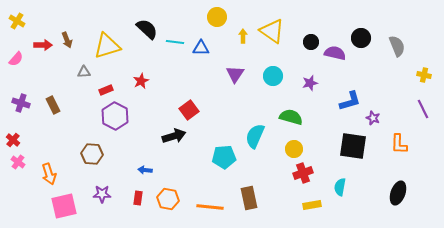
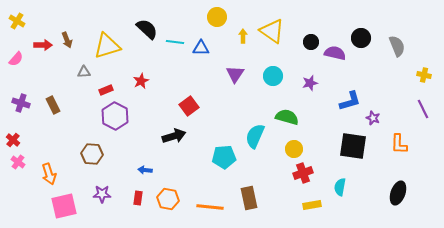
red square at (189, 110): moved 4 px up
green semicircle at (291, 117): moved 4 px left
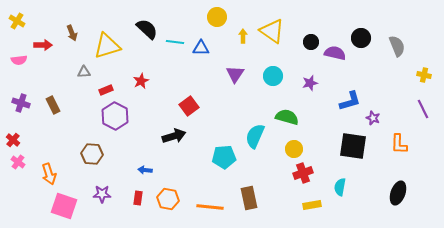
brown arrow at (67, 40): moved 5 px right, 7 px up
pink semicircle at (16, 59): moved 3 px right, 1 px down; rotated 42 degrees clockwise
pink square at (64, 206): rotated 32 degrees clockwise
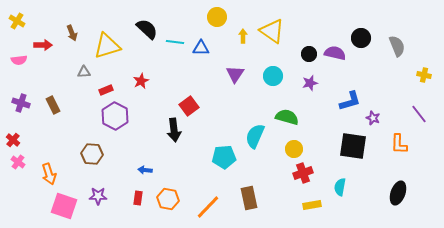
black circle at (311, 42): moved 2 px left, 12 px down
purple line at (423, 109): moved 4 px left, 5 px down; rotated 12 degrees counterclockwise
black arrow at (174, 136): moved 6 px up; rotated 100 degrees clockwise
purple star at (102, 194): moved 4 px left, 2 px down
orange line at (210, 207): moved 2 px left; rotated 52 degrees counterclockwise
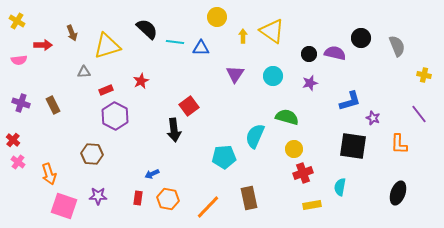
blue arrow at (145, 170): moved 7 px right, 4 px down; rotated 32 degrees counterclockwise
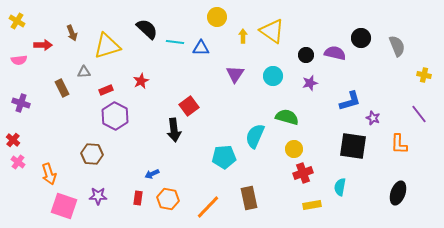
black circle at (309, 54): moved 3 px left, 1 px down
brown rectangle at (53, 105): moved 9 px right, 17 px up
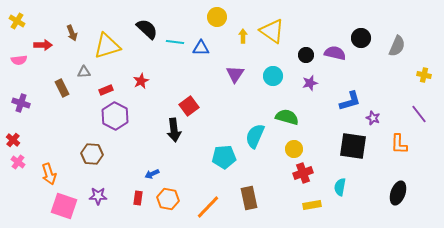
gray semicircle at (397, 46): rotated 45 degrees clockwise
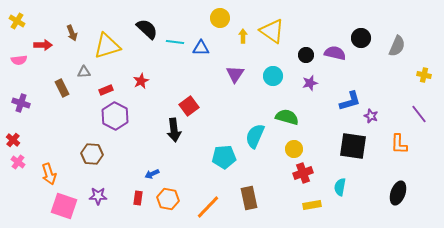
yellow circle at (217, 17): moved 3 px right, 1 px down
purple star at (373, 118): moved 2 px left, 2 px up
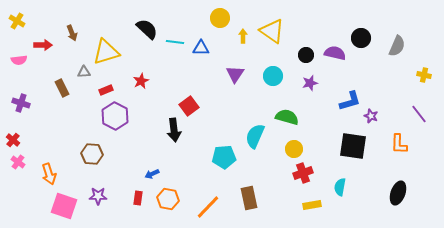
yellow triangle at (107, 46): moved 1 px left, 6 px down
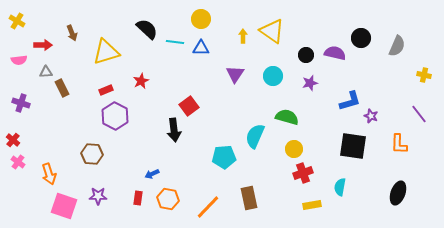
yellow circle at (220, 18): moved 19 px left, 1 px down
gray triangle at (84, 72): moved 38 px left
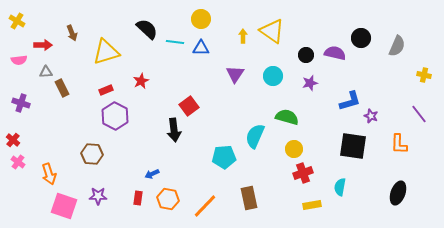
orange line at (208, 207): moved 3 px left, 1 px up
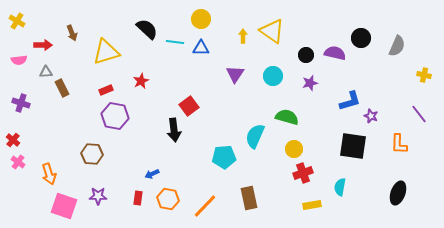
purple hexagon at (115, 116): rotated 16 degrees counterclockwise
